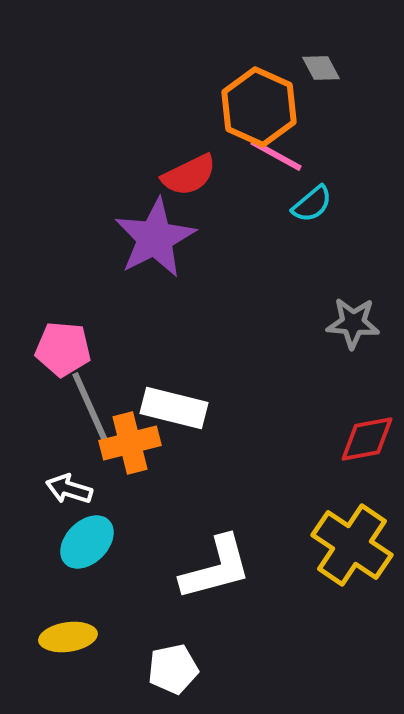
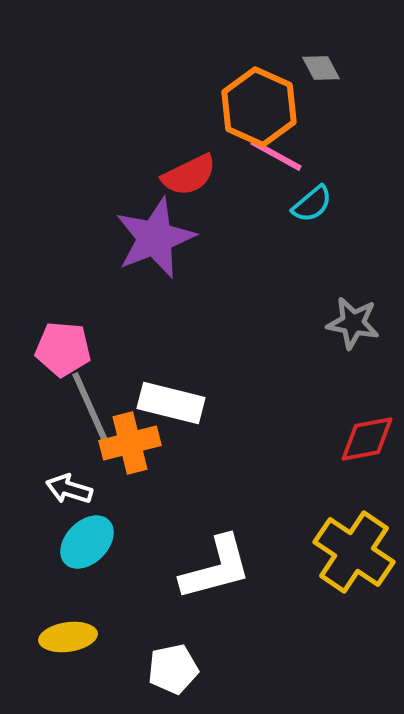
purple star: rotated 6 degrees clockwise
gray star: rotated 6 degrees clockwise
white rectangle: moved 3 px left, 5 px up
yellow cross: moved 2 px right, 7 px down
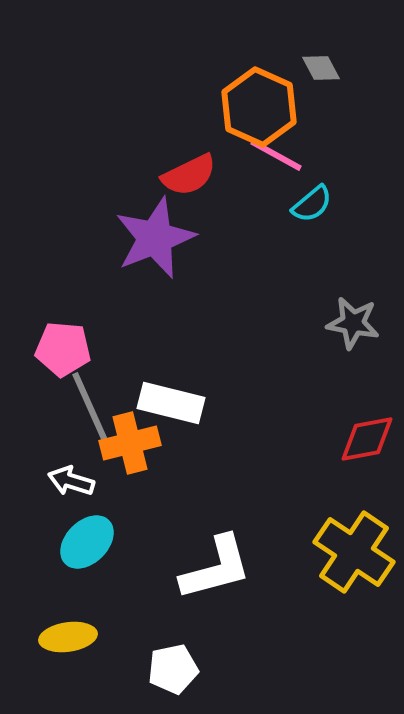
white arrow: moved 2 px right, 8 px up
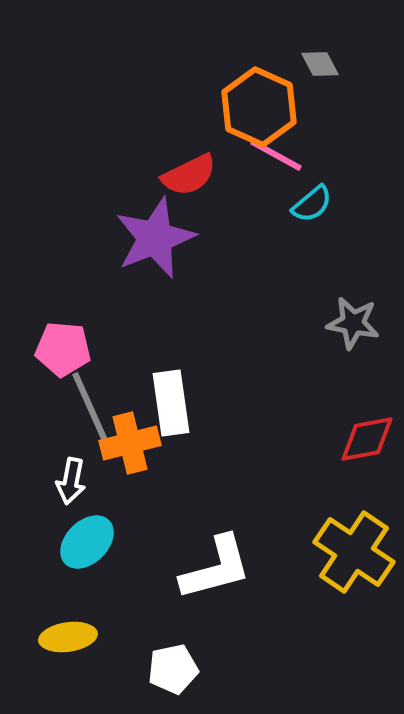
gray diamond: moved 1 px left, 4 px up
white rectangle: rotated 68 degrees clockwise
white arrow: rotated 96 degrees counterclockwise
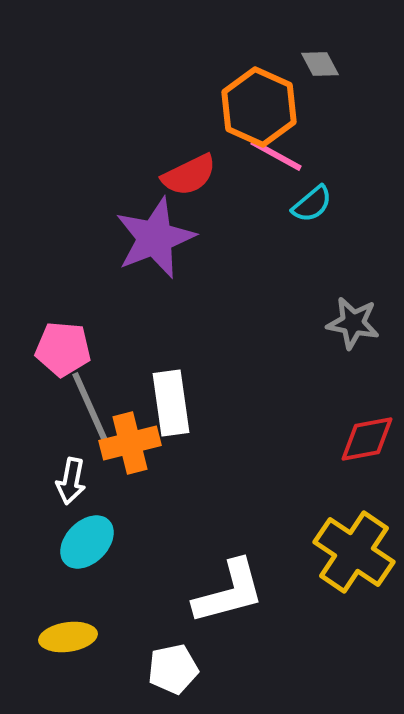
white L-shape: moved 13 px right, 24 px down
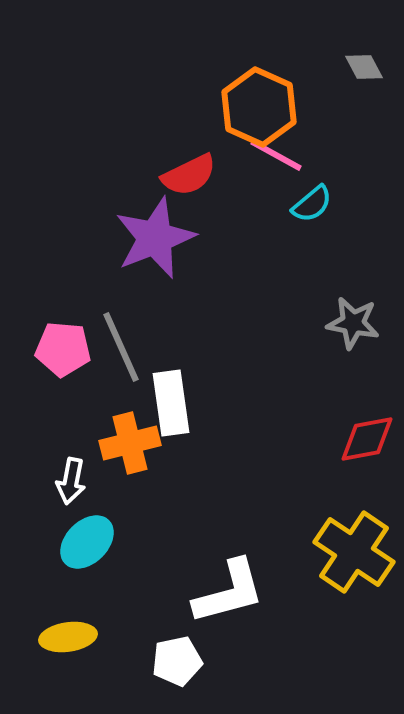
gray diamond: moved 44 px right, 3 px down
gray line: moved 31 px right, 60 px up
white pentagon: moved 4 px right, 8 px up
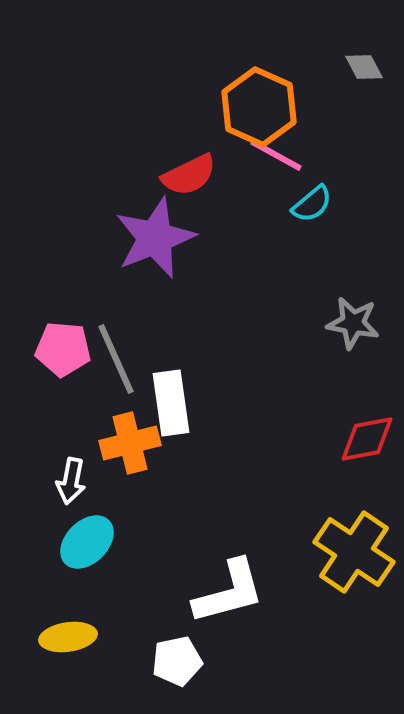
gray line: moved 5 px left, 12 px down
